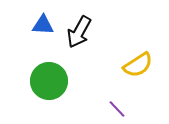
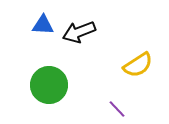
black arrow: rotated 40 degrees clockwise
green circle: moved 4 px down
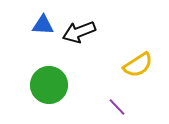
purple line: moved 2 px up
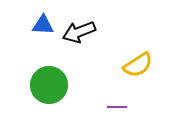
purple line: rotated 48 degrees counterclockwise
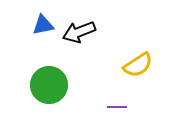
blue triangle: rotated 15 degrees counterclockwise
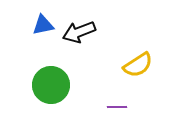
green circle: moved 2 px right
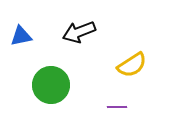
blue triangle: moved 22 px left, 11 px down
yellow semicircle: moved 6 px left
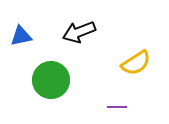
yellow semicircle: moved 4 px right, 2 px up
green circle: moved 5 px up
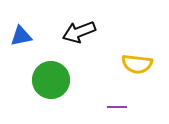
yellow semicircle: moved 1 px right, 1 px down; rotated 40 degrees clockwise
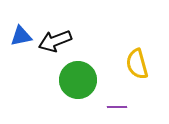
black arrow: moved 24 px left, 9 px down
yellow semicircle: rotated 68 degrees clockwise
green circle: moved 27 px right
